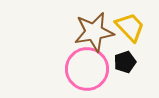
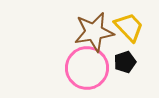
yellow trapezoid: moved 1 px left
pink circle: moved 1 px up
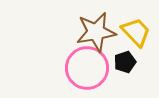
yellow trapezoid: moved 7 px right, 5 px down
brown star: moved 2 px right
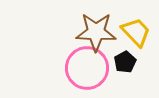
brown star: rotated 12 degrees clockwise
black pentagon: rotated 10 degrees counterclockwise
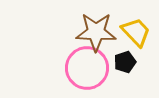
black pentagon: rotated 10 degrees clockwise
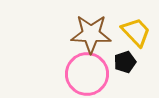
brown star: moved 5 px left, 2 px down
pink circle: moved 6 px down
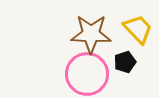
yellow trapezoid: moved 2 px right, 3 px up
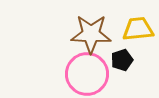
yellow trapezoid: rotated 52 degrees counterclockwise
black pentagon: moved 3 px left, 2 px up
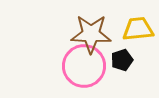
pink circle: moved 3 px left, 8 px up
